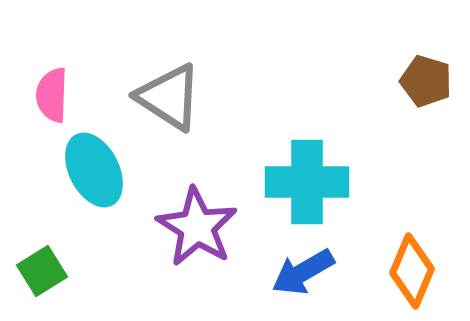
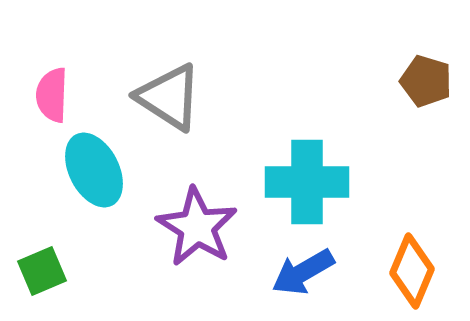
green square: rotated 9 degrees clockwise
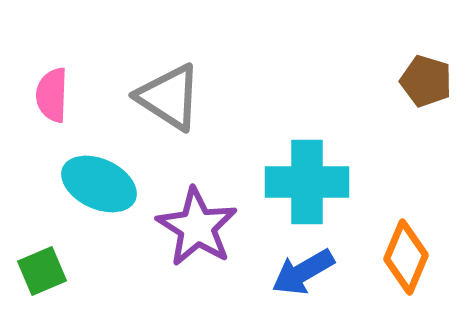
cyan ellipse: moved 5 px right, 14 px down; rotated 38 degrees counterclockwise
orange diamond: moved 6 px left, 14 px up
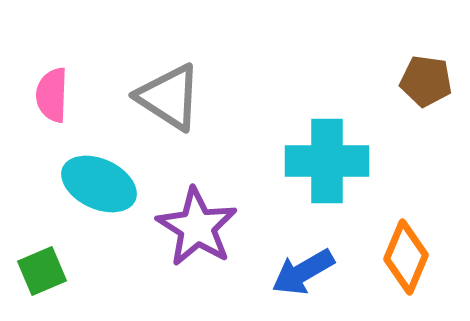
brown pentagon: rotated 9 degrees counterclockwise
cyan cross: moved 20 px right, 21 px up
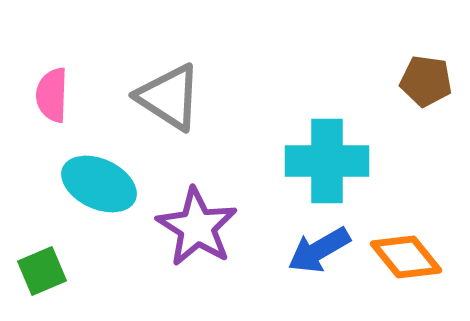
orange diamond: rotated 62 degrees counterclockwise
blue arrow: moved 16 px right, 22 px up
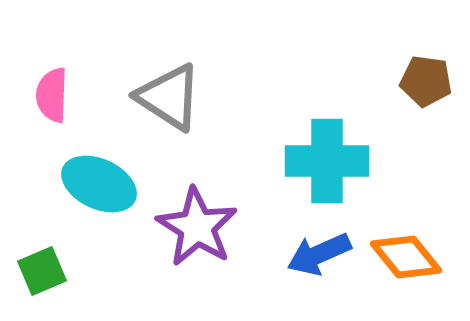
blue arrow: moved 4 px down; rotated 6 degrees clockwise
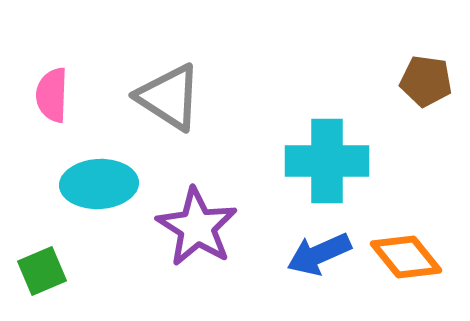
cyan ellipse: rotated 28 degrees counterclockwise
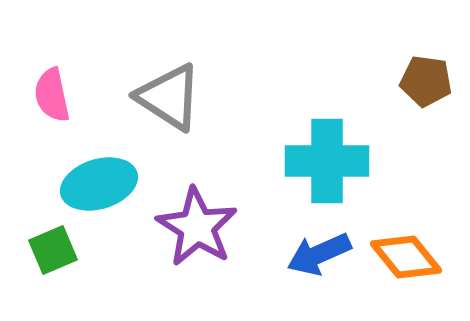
pink semicircle: rotated 14 degrees counterclockwise
cyan ellipse: rotated 14 degrees counterclockwise
green square: moved 11 px right, 21 px up
